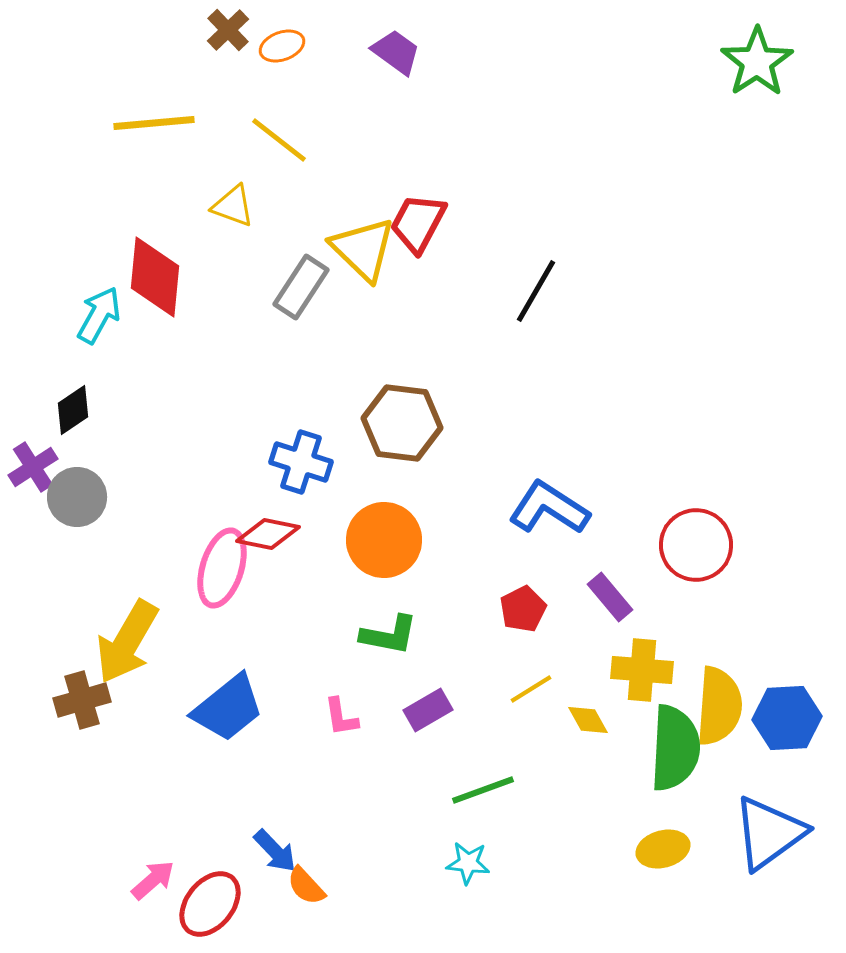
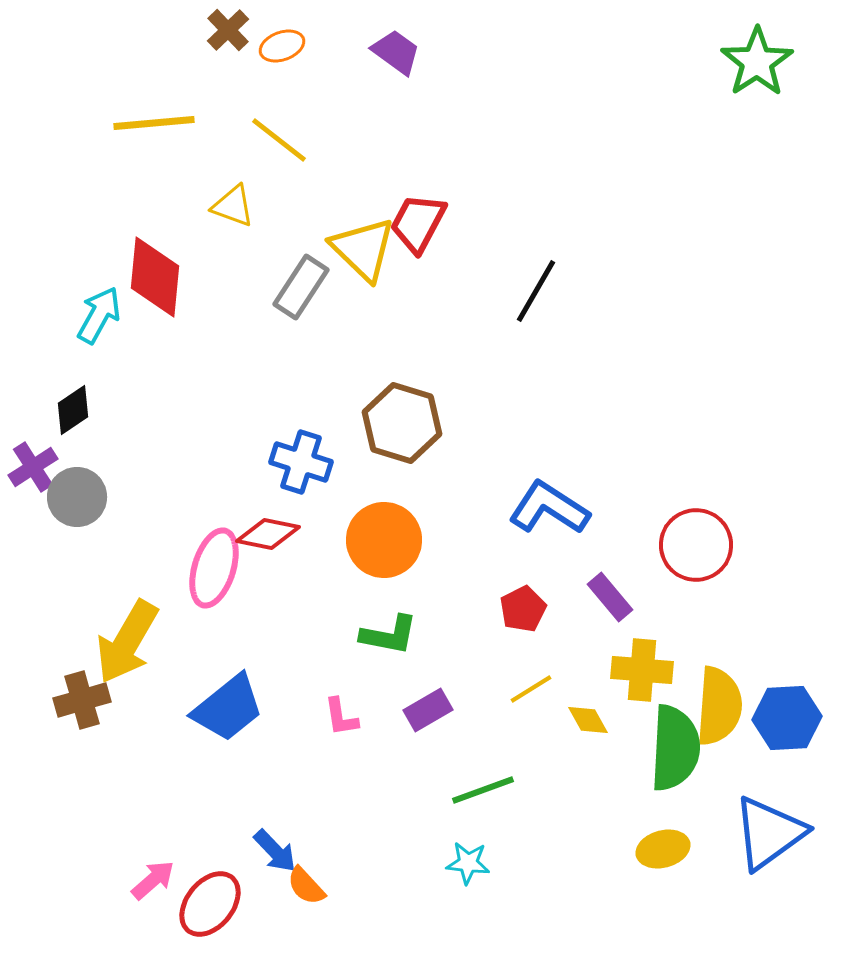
brown hexagon at (402, 423): rotated 10 degrees clockwise
pink ellipse at (222, 568): moved 8 px left
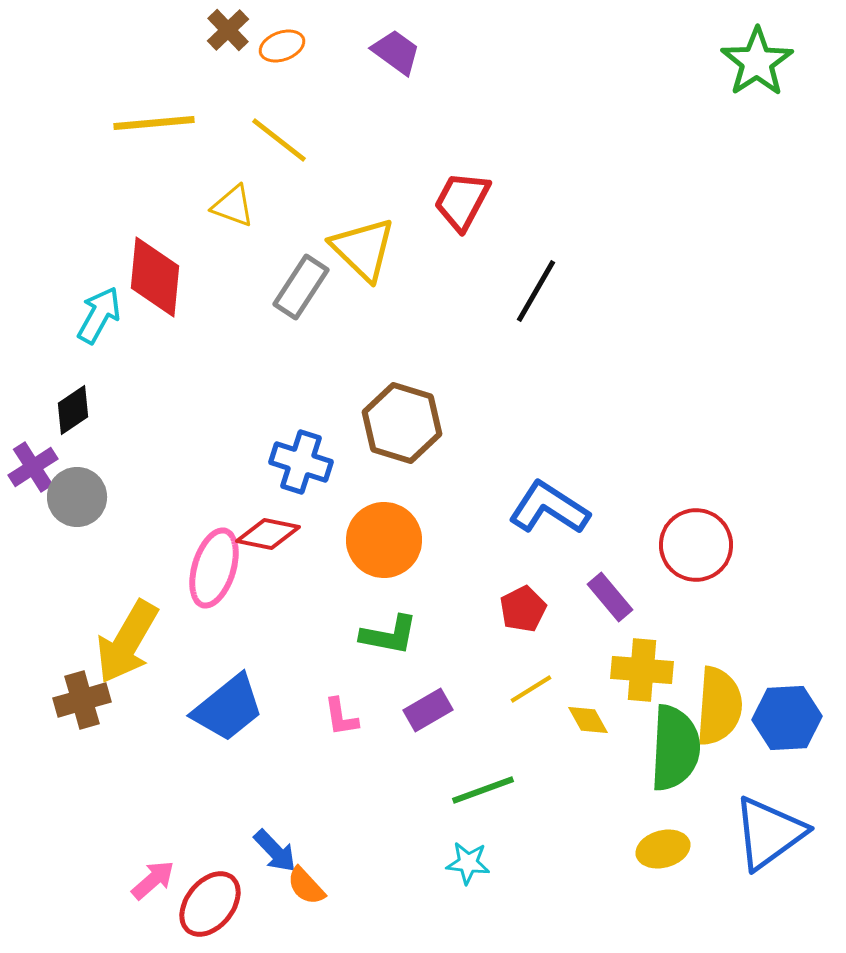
red trapezoid at (418, 223): moved 44 px right, 22 px up
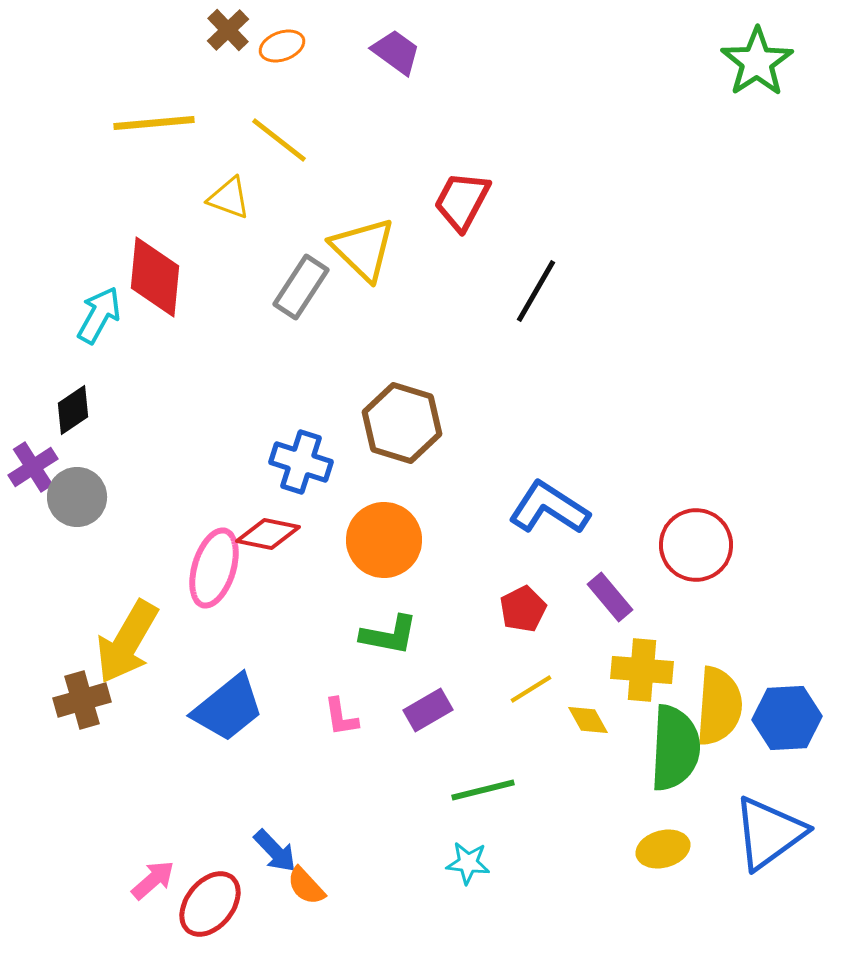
yellow triangle at (233, 206): moved 4 px left, 8 px up
green line at (483, 790): rotated 6 degrees clockwise
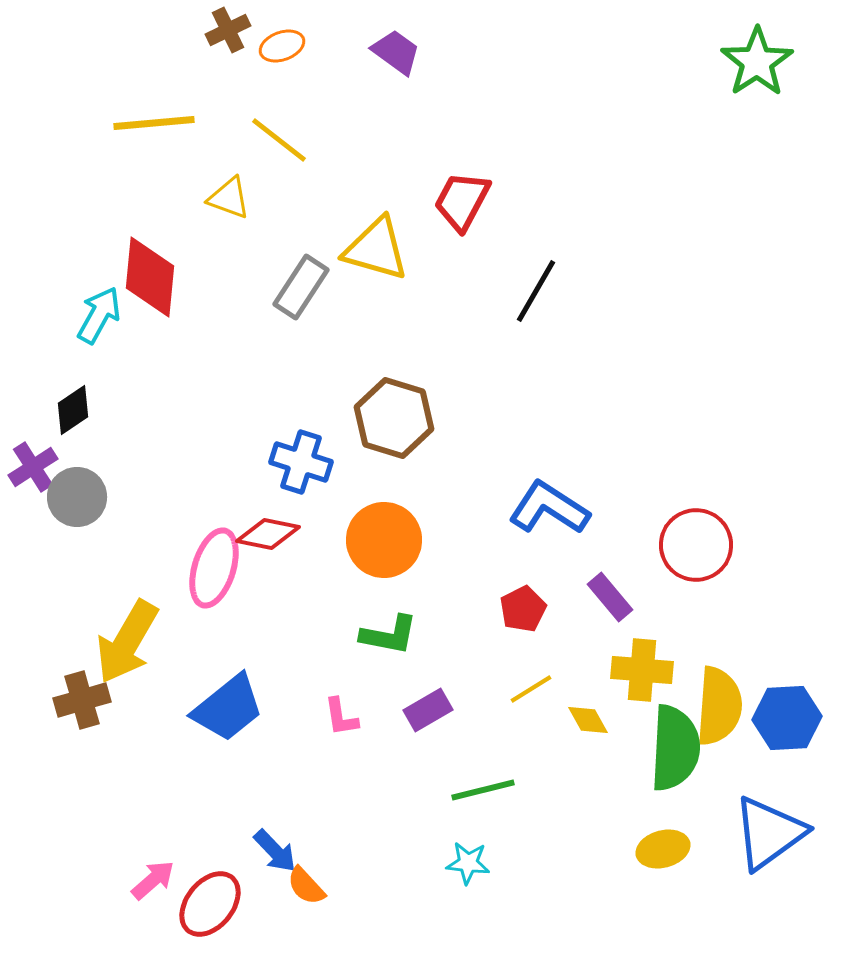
brown cross at (228, 30): rotated 18 degrees clockwise
yellow triangle at (363, 249): moved 13 px right; rotated 28 degrees counterclockwise
red diamond at (155, 277): moved 5 px left
brown hexagon at (402, 423): moved 8 px left, 5 px up
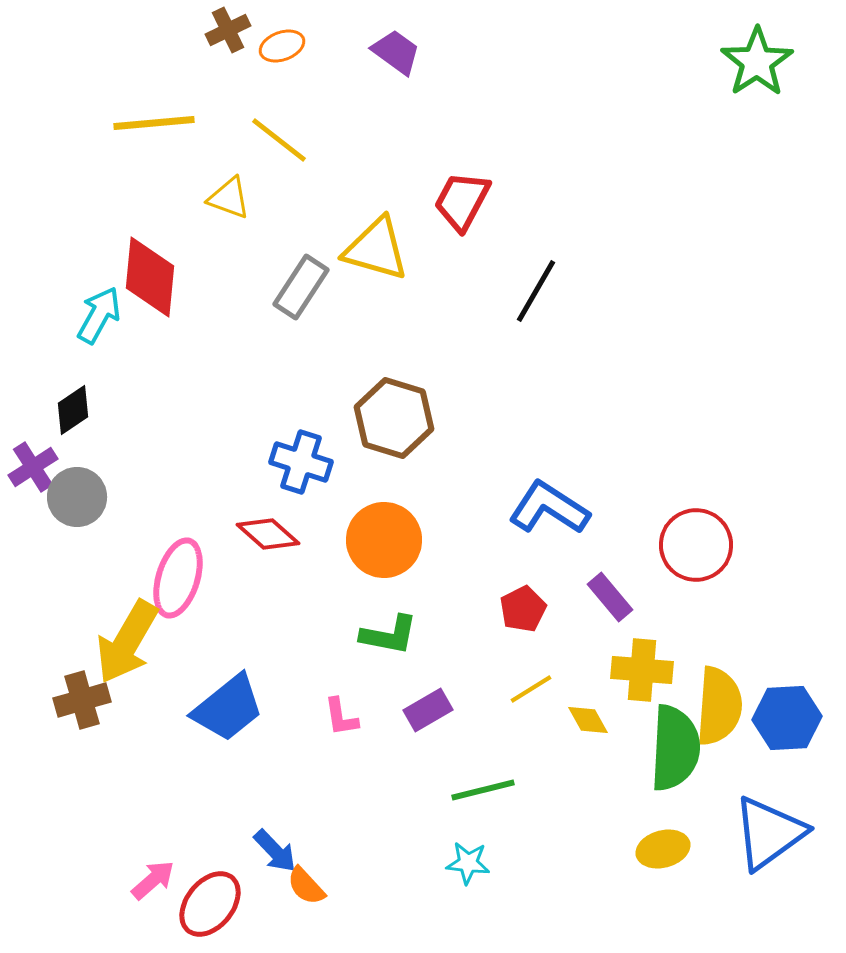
red diamond at (268, 534): rotated 30 degrees clockwise
pink ellipse at (214, 568): moved 36 px left, 10 px down
